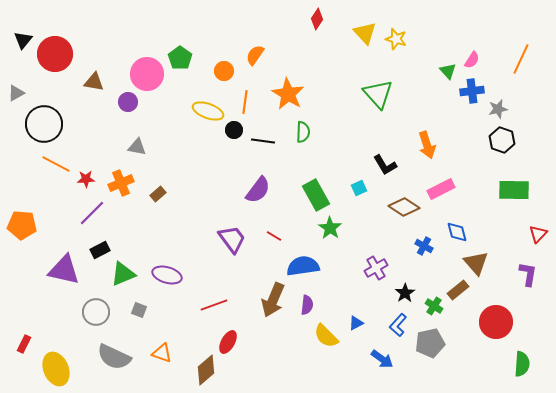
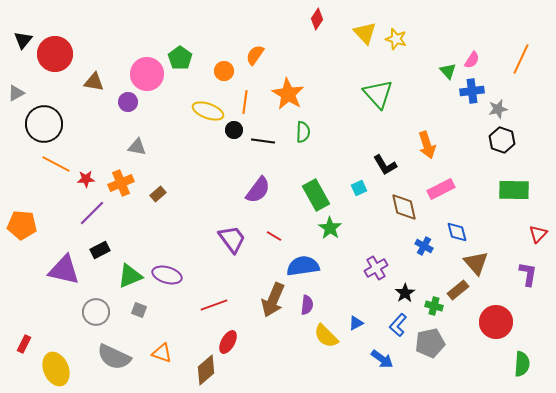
brown diamond at (404, 207): rotated 44 degrees clockwise
green triangle at (123, 274): moved 7 px right, 2 px down
green cross at (434, 306): rotated 18 degrees counterclockwise
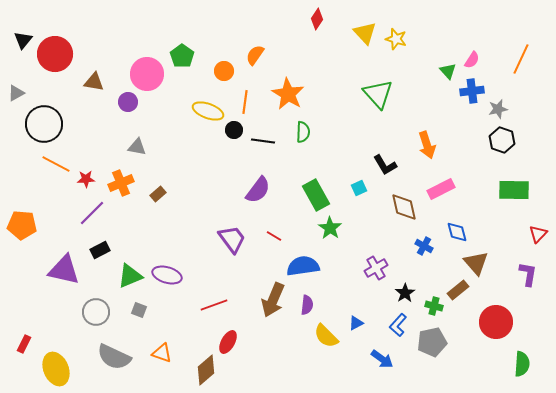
green pentagon at (180, 58): moved 2 px right, 2 px up
gray pentagon at (430, 343): moved 2 px right, 1 px up
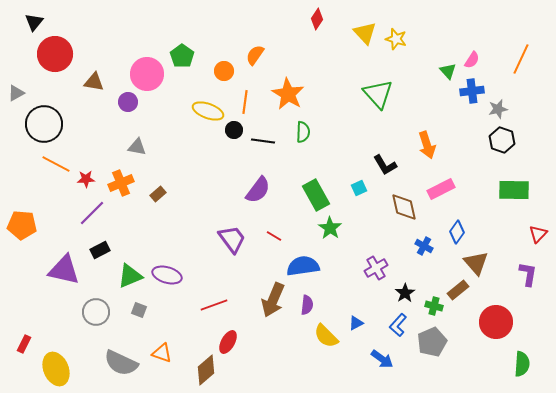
black triangle at (23, 40): moved 11 px right, 18 px up
blue diamond at (457, 232): rotated 50 degrees clockwise
gray pentagon at (432, 342): rotated 12 degrees counterclockwise
gray semicircle at (114, 357): moved 7 px right, 6 px down
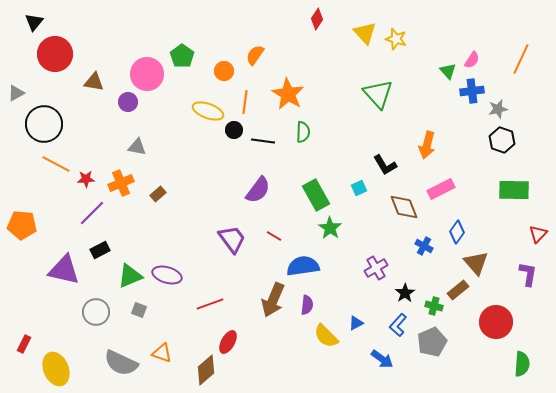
orange arrow at (427, 145): rotated 32 degrees clockwise
brown diamond at (404, 207): rotated 8 degrees counterclockwise
red line at (214, 305): moved 4 px left, 1 px up
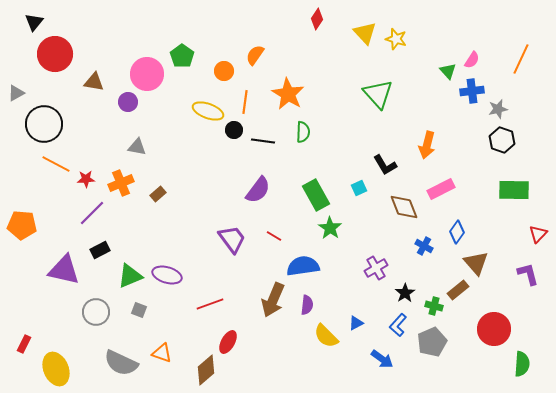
purple L-shape at (528, 274): rotated 25 degrees counterclockwise
red circle at (496, 322): moved 2 px left, 7 px down
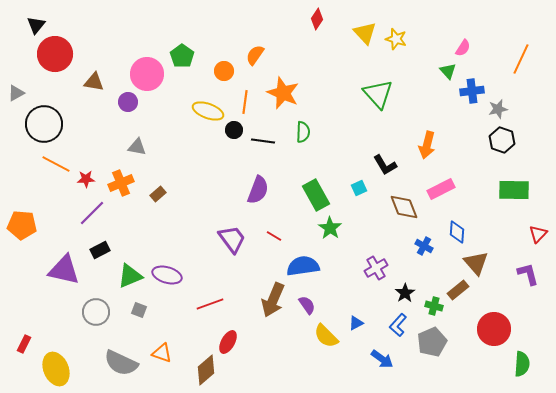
black triangle at (34, 22): moved 2 px right, 3 px down
pink semicircle at (472, 60): moved 9 px left, 12 px up
orange star at (288, 94): moved 5 px left, 1 px up; rotated 8 degrees counterclockwise
purple semicircle at (258, 190): rotated 16 degrees counterclockwise
blue diamond at (457, 232): rotated 30 degrees counterclockwise
purple semicircle at (307, 305): rotated 42 degrees counterclockwise
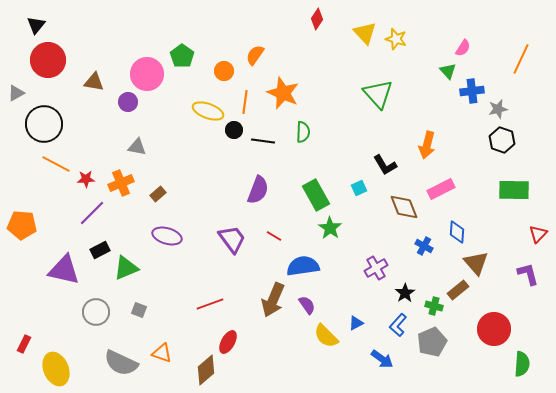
red circle at (55, 54): moved 7 px left, 6 px down
purple ellipse at (167, 275): moved 39 px up
green triangle at (130, 276): moved 4 px left, 8 px up
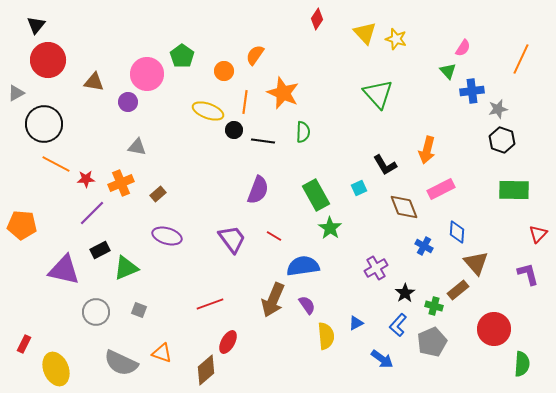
orange arrow at (427, 145): moved 5 px down
yellow semicircle at (326, 336): rotated 140 degrees counterclockwise
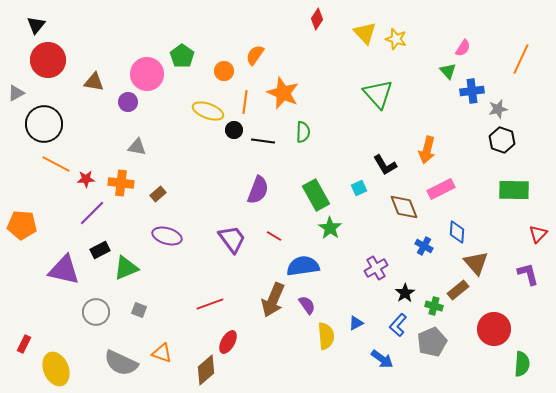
orange cross at (121, 183): rotated 30 degrees clockwise
